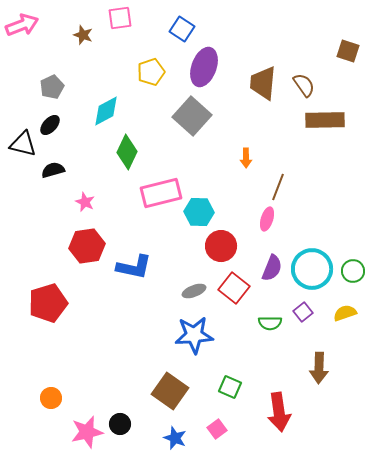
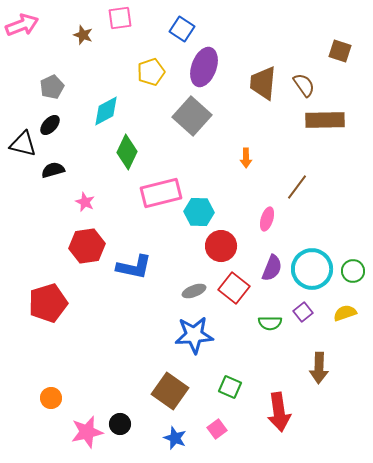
brown square at (348, 51): moved 8 px left
brown line at (278, 187): moved 19 px right; rotated 16 degrees clockwise
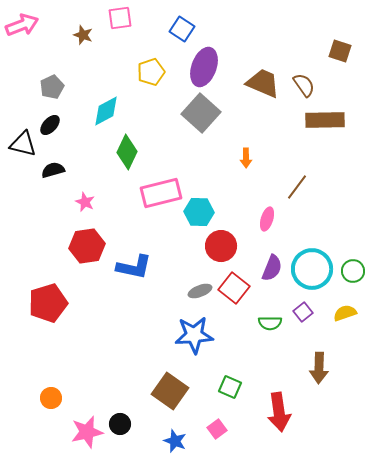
brown trapezoid at (263, 83): rotated 108 degrees clockwise
gray square at (192, 116): moved 9 px right, 3 px up
gray ellipse at (194, 291): moved 6 px right
blue star at (175, 438): moved 3 px down
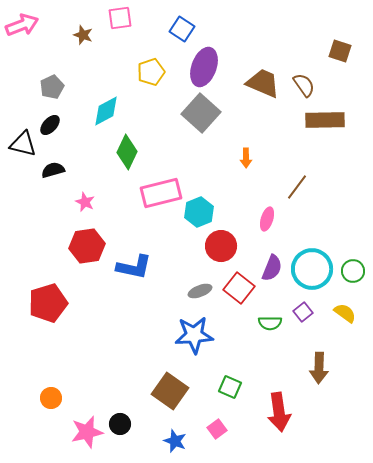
cyan hexagon at (199, 212): rotated 24 degrees counterclockwise
red square at (234, 288): moved 5 px right
yellow semicircle at (345, 313): rotated 55 degrees clockwise
